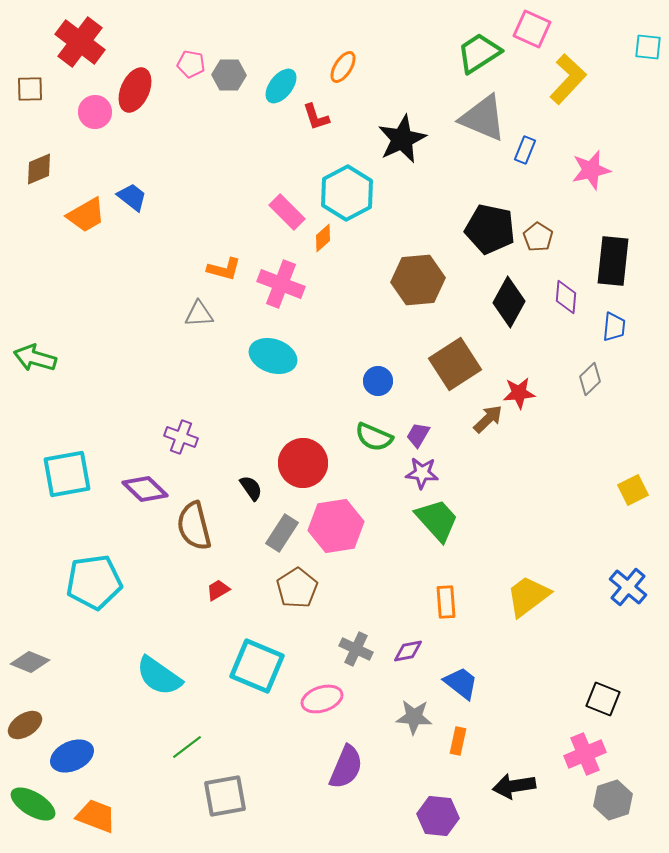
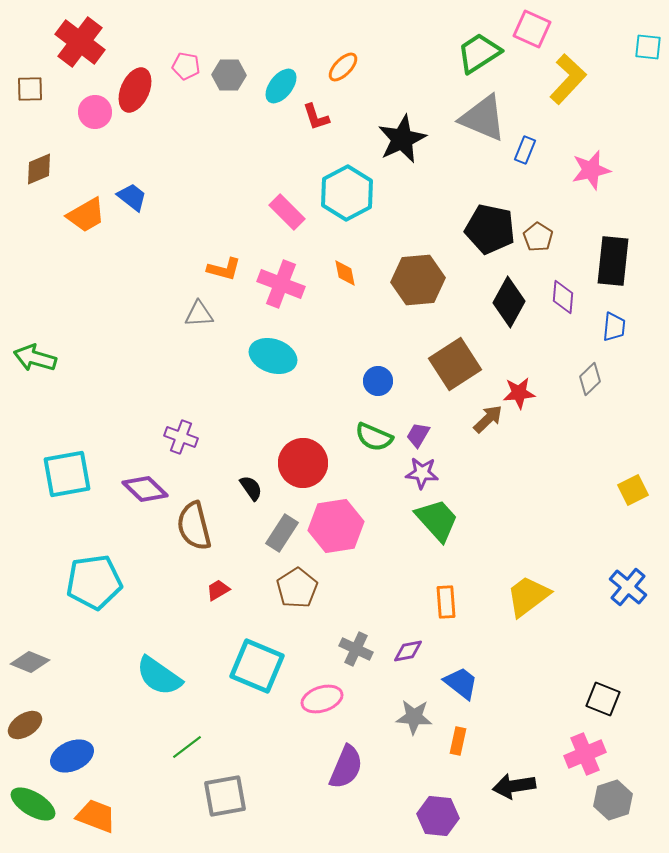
pink pentagon at (191, 64): moved 5 px left, 2 px down
orange ellipse at (343, 67): rotated 12 degrees clockwise
orange diamond at (323, 238): moved 22 px right, 35 px down; rotated 60 degrees counterclockwise
purple diamond at (566, 297): moved 3 px left
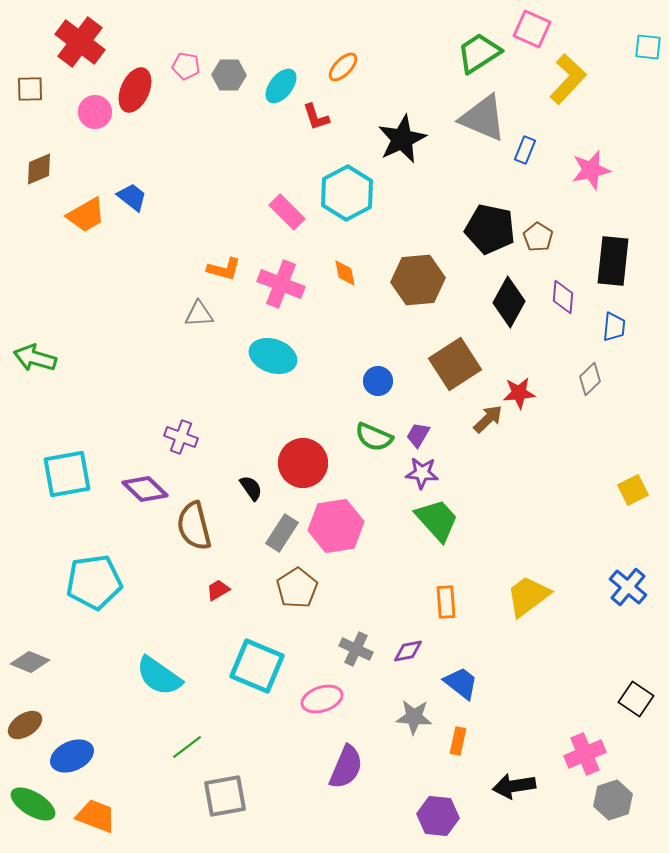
black square at (603, 699): moved 33 px right; rotated 12 degrees clockwise
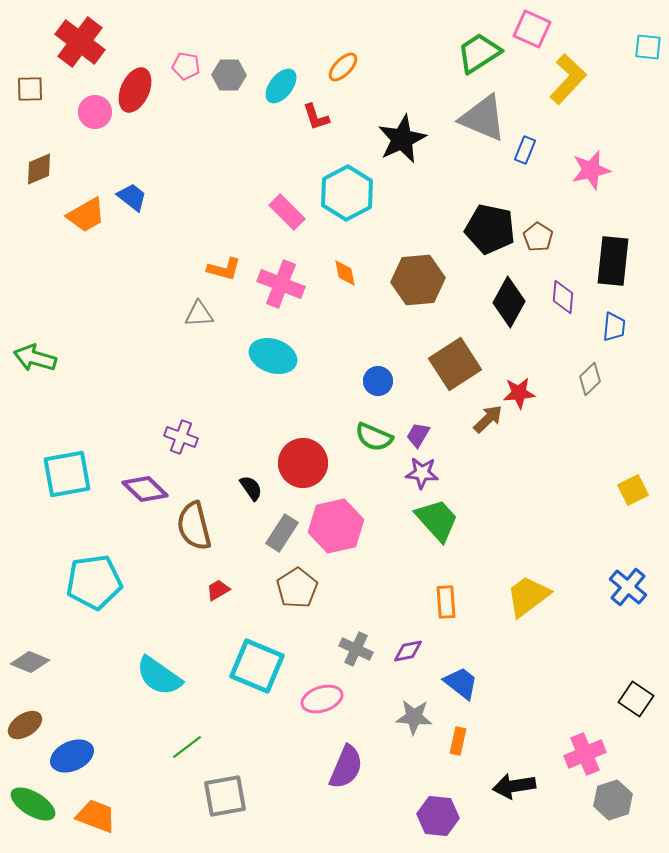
pink hexagon at (336, 526): rotated 4 degrees counterclockwise
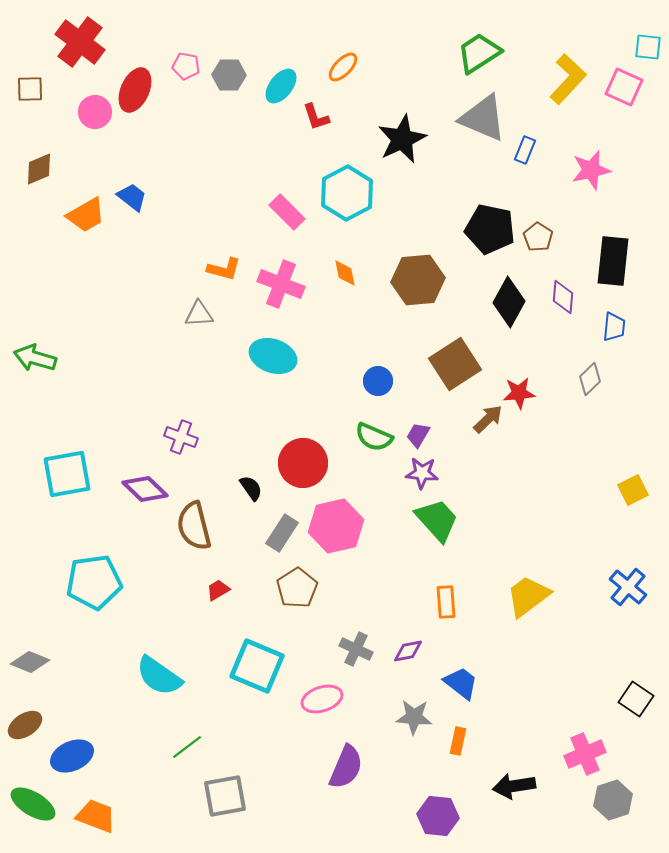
pink square at (532, 29): moved 92 px right, 58 px down
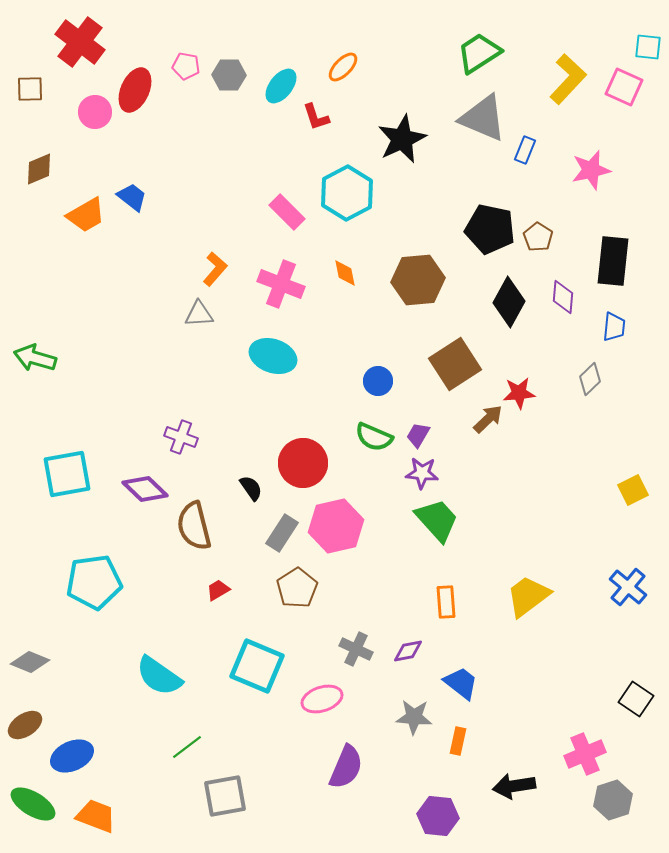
orange L-shape at (224, 269): moved 9 px left; rotated 64 degrees counterclockwise
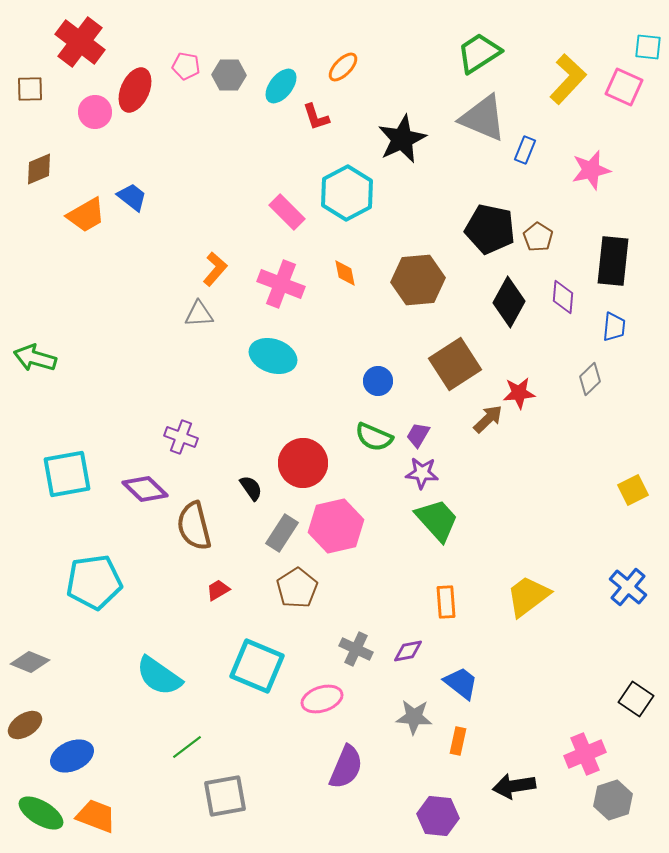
green ellipse at (33, 804): moved 8 px right, 9 px down
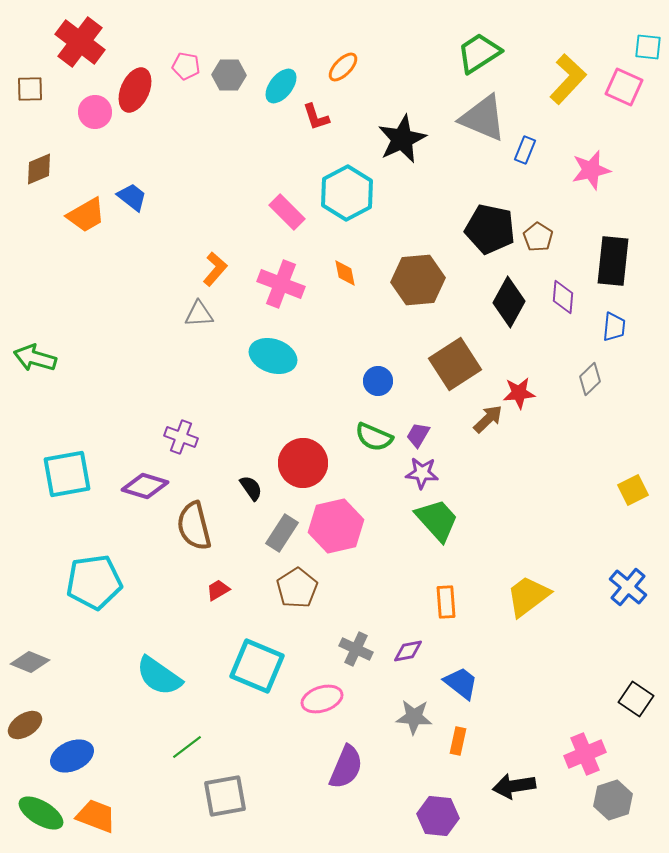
purple diamond at (145, 489): moved 3 px up; rotated 27 degrees counterclockwise
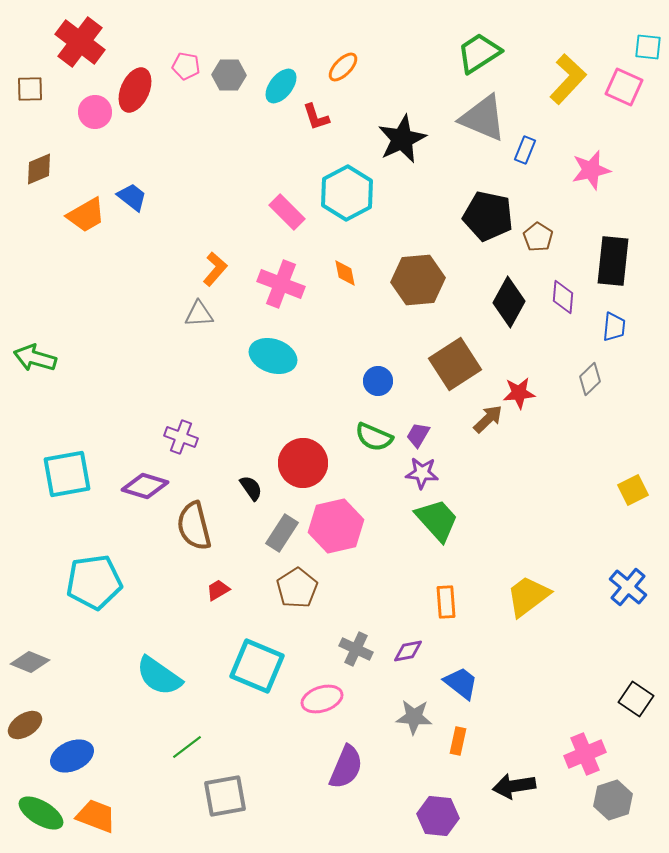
black pentagon at (490, 229): moved 2 px left, 13 px up
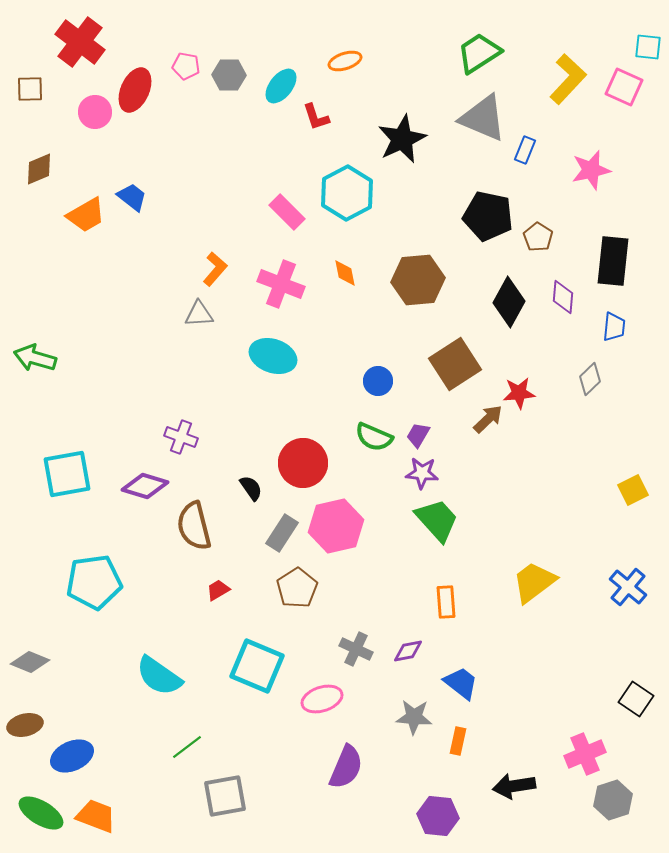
orange ellipse at (343, 67): moved 2 px right, 6 px up; rotated 28 degrees clockwise
yellow trapezoid at (528, 596): moved 6 px right, 14 px up
brown ellipse at (25, 725): rotated 20 degrees clockwise
